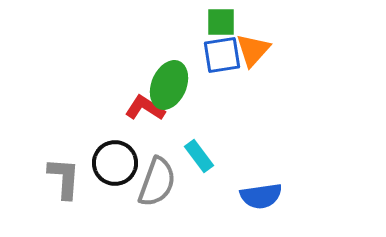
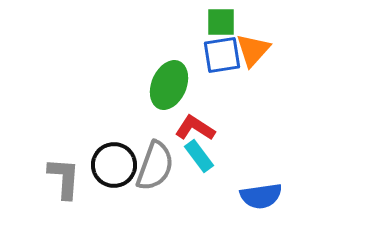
red L-shape: moved 50 px right, 20 px down
black circle: moved 1 px left, 2 px down
gray semicircle: moved 2 px left, 16 px up
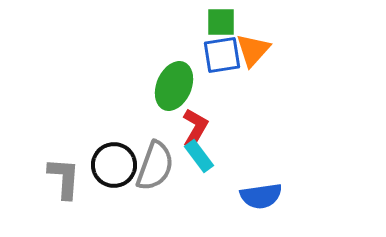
green ellipse: moved 5 px right, 1 px down
red L-shape: rotated 87 degrees clockwise
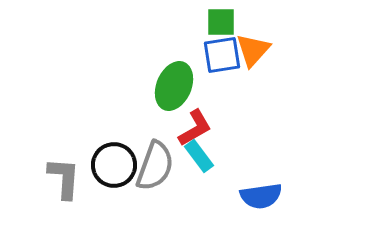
red L-shape: rotated 30 degrees clockwise
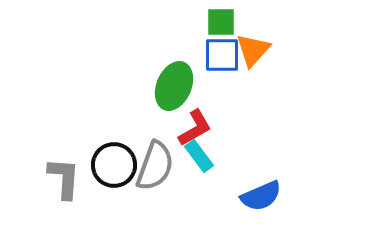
blue square: rotated 9 degrees clockwise
blue semicircle: rotated 15 degrees counterclockwise
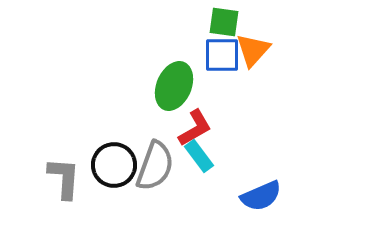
green square: moved 3 px right; rotated 8 degrees clockwise
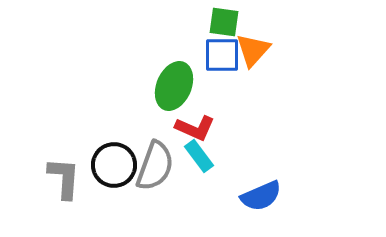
red L-shape: rotated 54 degrees clockwise
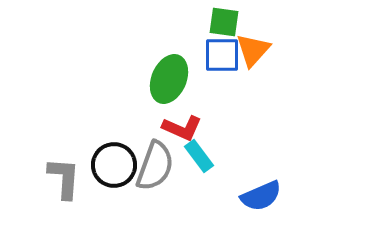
green ellipse: moved 5 px left, 7 px up
red L-shape: moved 13 px left
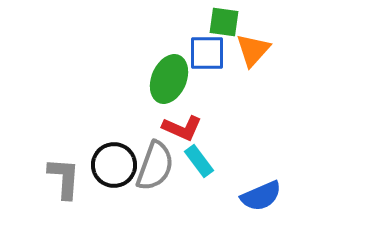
blue square: moved 15 px left, 2 px up
cyan rectangle: moved 5 px down
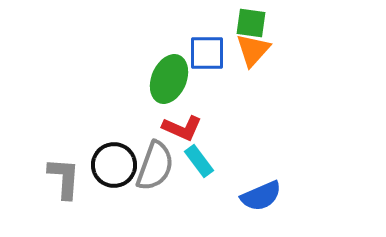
green square: moved 27 px right, 1 px down
